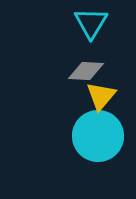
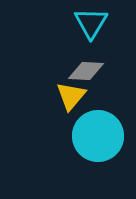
yellow triangle: moved 30 px left
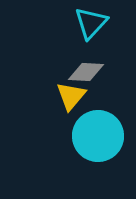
cyan triangle: rotated 12 degrees clockwise
gray diamond: moved 1 px down
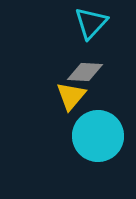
gray diamond: moved 1 px left
